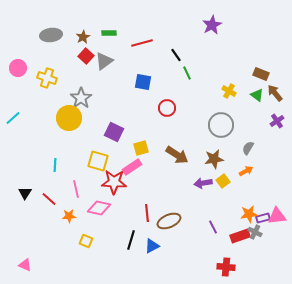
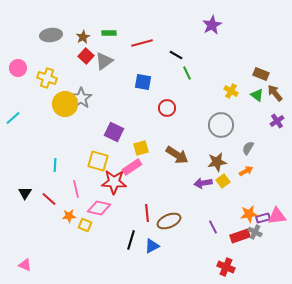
black line at (176, 55): rotated 24 degrees counterclockwise
yellow cross at (229, 91): moved 2 px right
yellow circle at (69, 118): moved 4 px left, 14 px up
brown star at (214, 159): moved 3 px right, 3 px down
yellow square at (86, 241): moved 1 px left, 16 px up
red cross at (226, 267): rotated 18 degrees clockwise
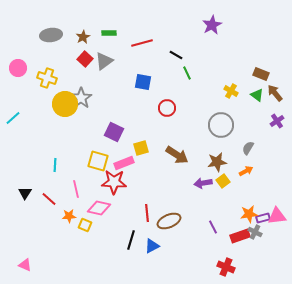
red square at (86, 56): moved 1 px left, 3 px down
pink rectangle at (132, 167): moved 8 px left, 4 px up; rotated 12 degrees clockwise
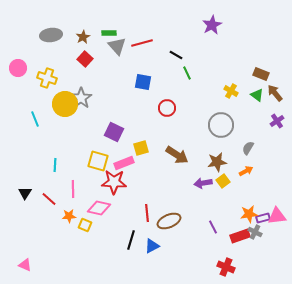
gray triangle at (104, 61): moved 13 px right, 15 px up; rotated 36 degrees counterclockwise
cyan line at (13, 118): moved 22 px right, 1 px down; rotated 70 degrees counterclockwise
pink line at (76, 189): moved 3 px left; rotated 12 degrees clockwise
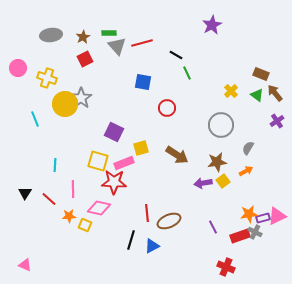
red square at (85, 59): rotated 21 degrees clockwise
yellow cross at (231, 91): rotated 16 degrees clockwise
pink triangle at (277, 216): rotated 18 degrees counterclockwise
